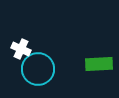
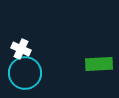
cyan circle: moved 13 px left, 4 px down
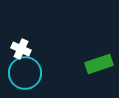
green rectangle: rotated 16 degrees counterclockwise
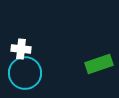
white cross: rotated 18 degrees counterclockwise
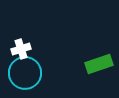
white cross: rotated 24 degrees counterclockwise
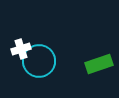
cyan circle: moved 14 px right, 12 px up
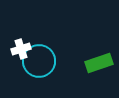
green rectangle: moved 1 px up
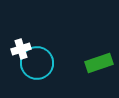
cyan circle: moved 2 px left, 2 px down
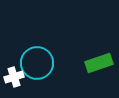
white cross: moved 7 px left, 28 px down
